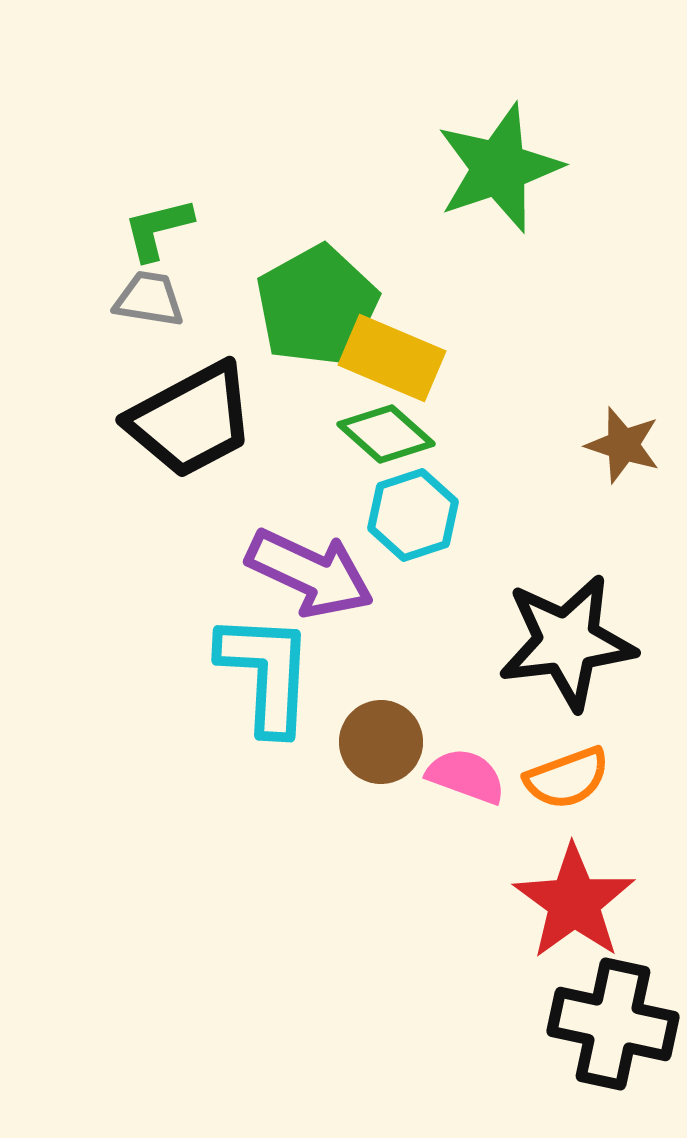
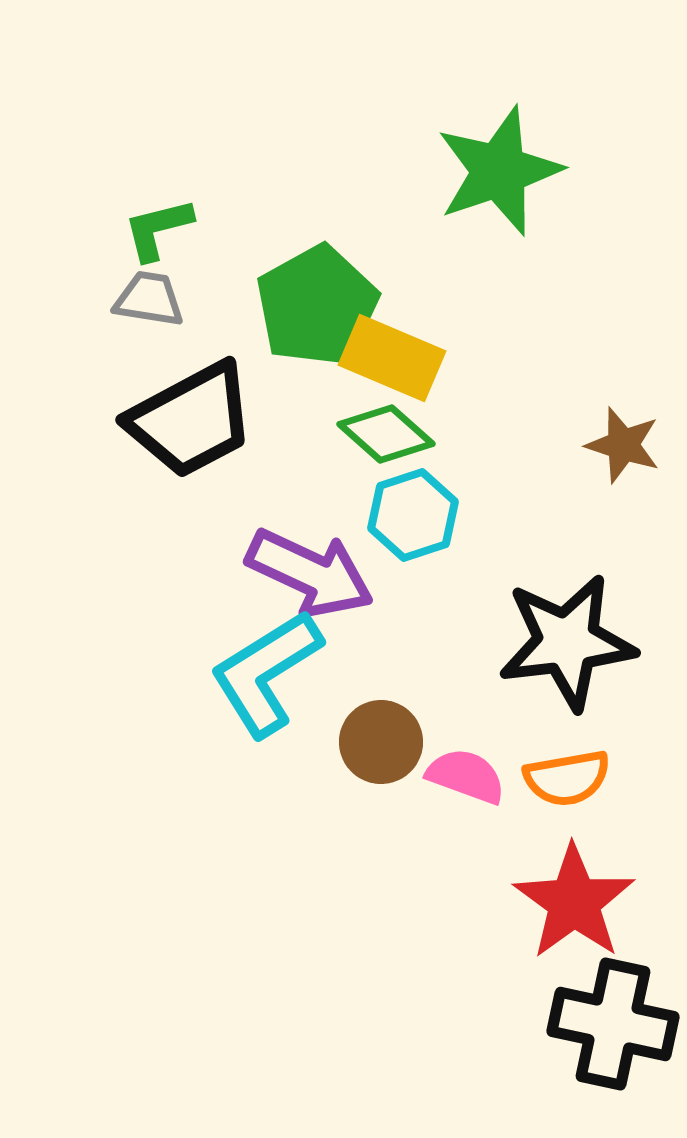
green star: moved 3 px down
cyan L-shape: rotated 125 degrees counterclockwise
orange semicircle: rotated 10 degrees clockwise
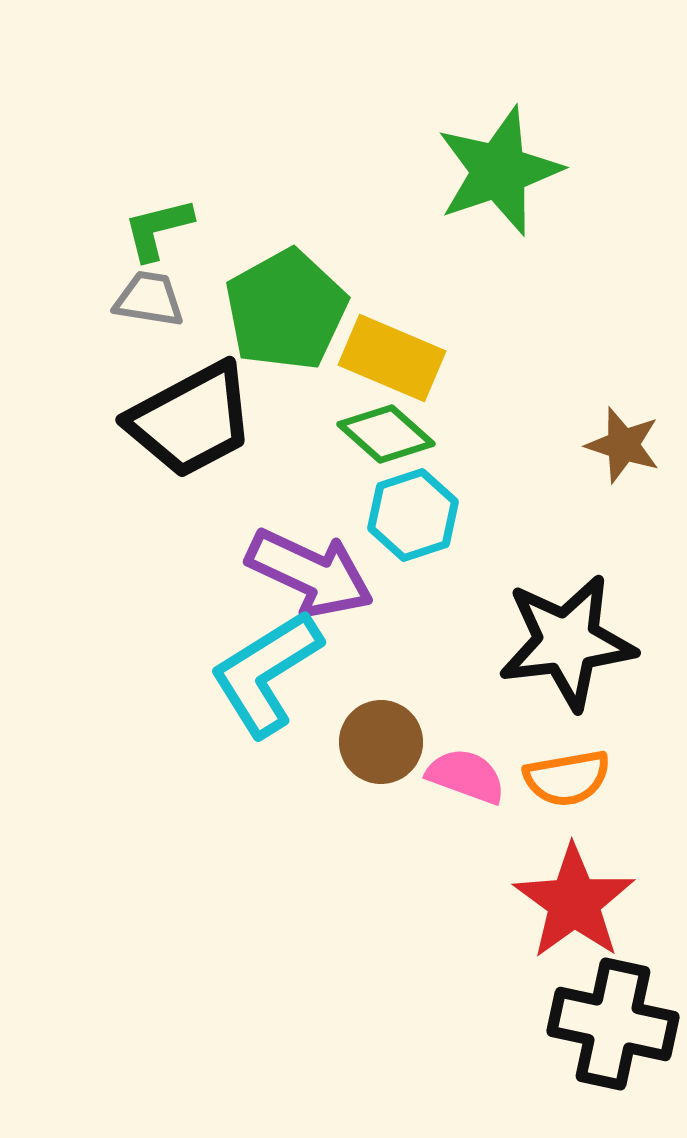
green pentagon: moved 31 px left, 4 px down
